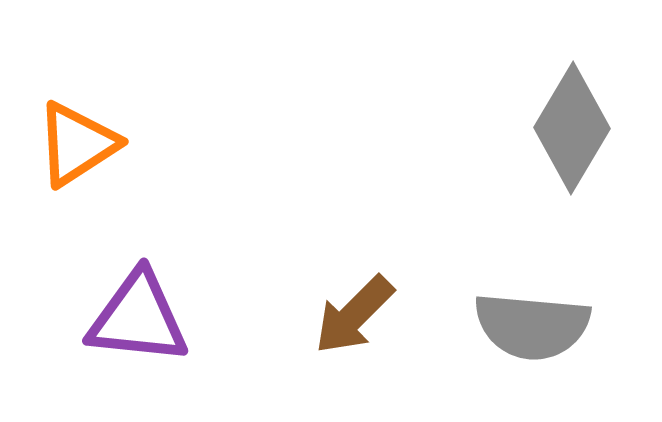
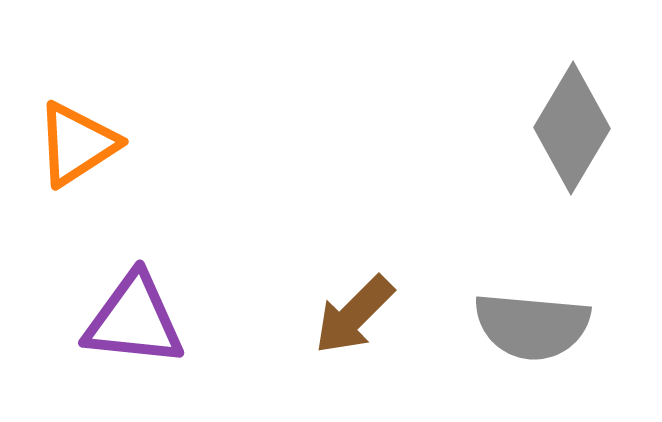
purple triangle: moved 4 px left, 2 px down
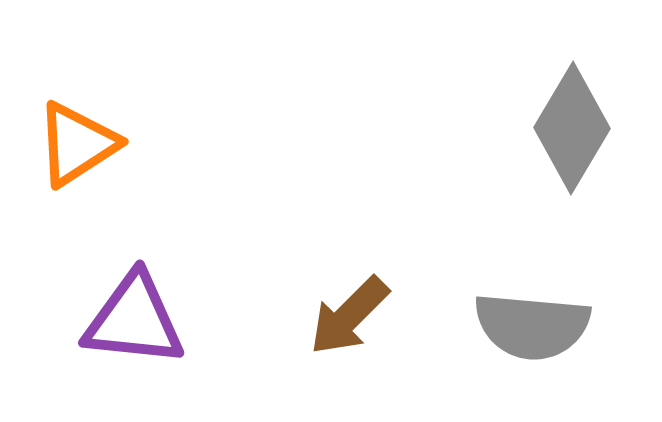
brown arrow: moved 5 px left, 1 px down
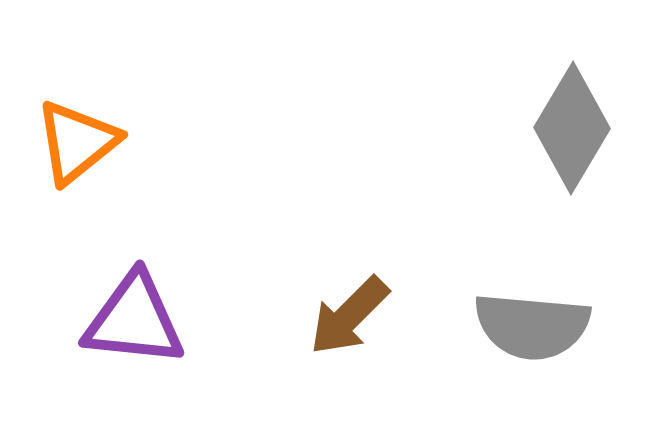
orange triangle: moved 2 px up; rotated 6 degrees counterclockwise
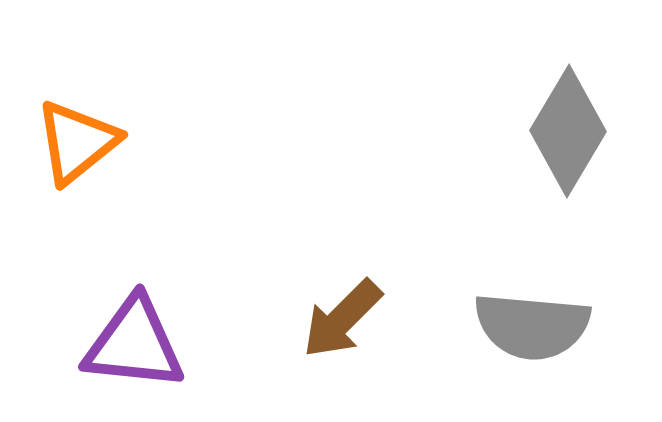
gray diamond: moved 4 px left, 3 px down
brown arrow: moved 7 px left, 3 px down
purple triangle: moved 24 px down
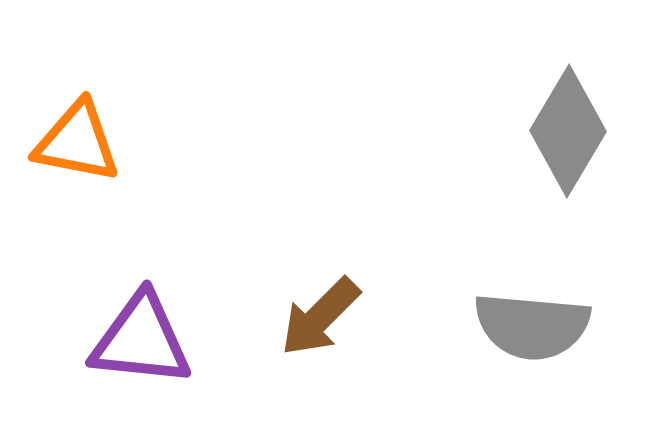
orange triangle: rotated 50 degrees clockwise
brown arrow: moved 22 px left, 2 px up
purple triangle: moved 7 px right, 4 px up
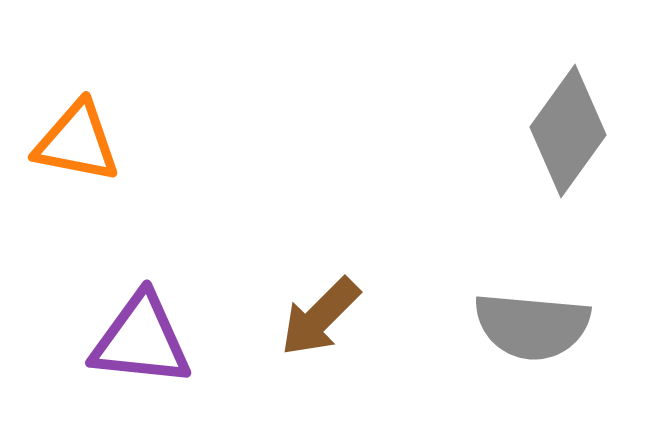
gray diamond: rotated 5 degrees clockwise
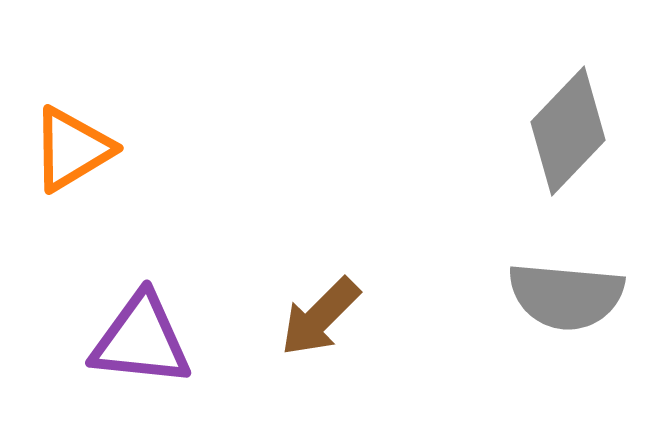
gray diamond: rotated 8 degrees clockwise
orange triangle: moved 5 px left, 7 px down; rotated 42 degrees counterclockwise
gray semicircle: moved 34 px right, 30 px up
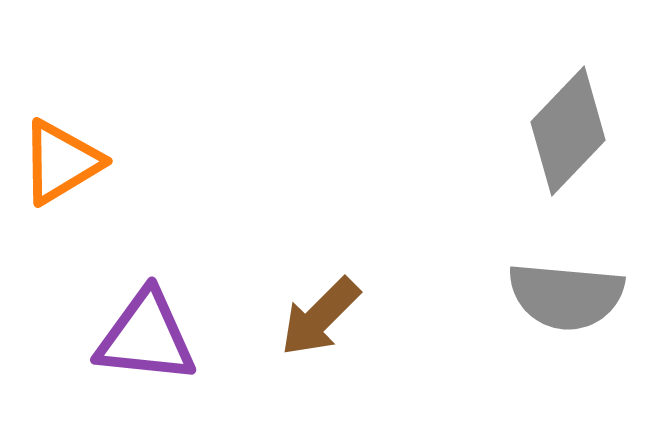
orange triangle: moved 11 px left, 13 px down
purple triangle: moved 5 px right, 3 px up
